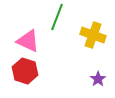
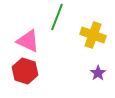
purple star: moved 6 px up
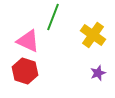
green line: moved 4 px left
yellow cross: rotated 15 degrees clockwise
purple star: rotated 14 degrees clockwise
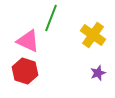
green line: moved 2 px left, 1 px down
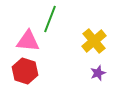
green line: moved 1 px left, 1 px down
yellow cross: moved 1 px right, 6 px down; rotated 15 degrees clockwise
pink triangle: rotated 20 degrees counterclockwise
